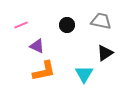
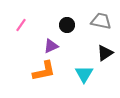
pink line: rotated 32 degrees counterclockwise
purple triangle: moved 14 px right; rotated 49 degrees counterclockwise
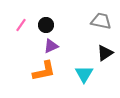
black circle: moved 21 px left
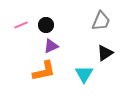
gray trapezoid: rotated 100 degrees clockwise
pink line: rotated 32 degrees clockwise
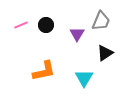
purple triangle: moved 26 px right, 12 px up; rotated 35 degrees counterclockwise
cyan triangle: moved 4 px down
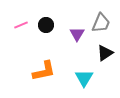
gray trapezoid: moved 2 px down
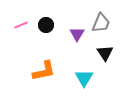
black triangle: rotated 30 degrees counterclockwise
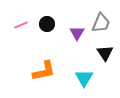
black circle: moved 1 px right, 1 px up
purple triangle: moved 1 px up
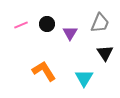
gray trapezoid: moved 1 px left
purple triangle: moved 7 px left
orange L-shape: rotated 110 degrees counterclockwise
